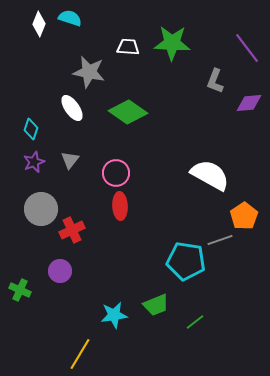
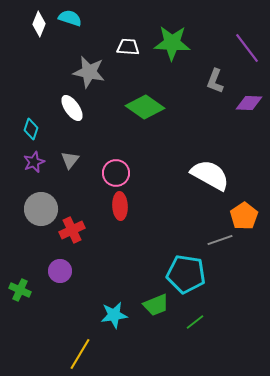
purple diamond: rotated 8 degrees clockwise
green diamond: moved 17 px right, 5 px up
cyan pentagon: moved 13 px down
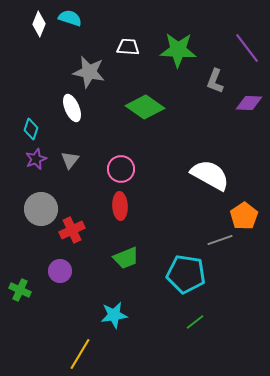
green star: moved 6 px right, 7 px down
white ellipse: rotated 12 degrees clockwise
purple star: moved 2 px right, 3 px up
pink circle: moved 5 px right, 4 px up
green trapezoid: moved 30 px left, 47 px up
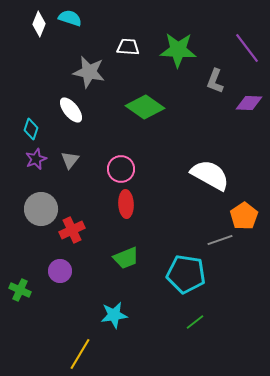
white ellipse: moved 1 px left, 2 px down; rotated 16 degrees counterclockwise
red ellipse: moved 6 px right, 2 px up
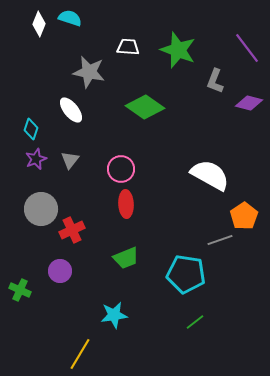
green star: rotated 18 degrees clockwise
purple diamond: rotated 12 degrees clockwise
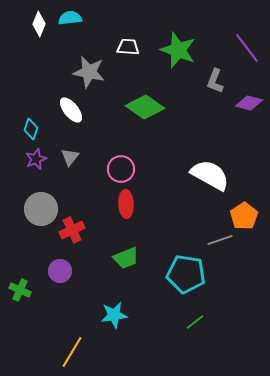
cyan semicircle: rotated 25 degrees counterclockwise
gray triangle: moved 3 px up
yellow line: moved 8 px left, 2 px up
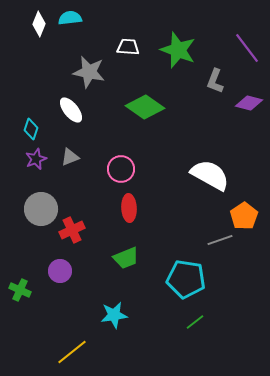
gray triangle: rotated 30 degrees clockwise
red ellipse: moved 3 px right, 4 px down
cyan pentagon: moved 5 px down
yellow line: rotated 20 degrees clockwise
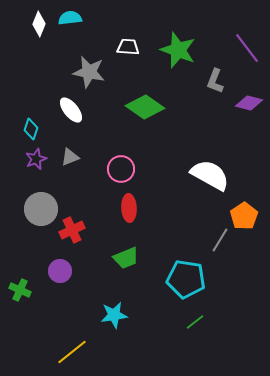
gray line: rotated 40 degrees counterclockwise
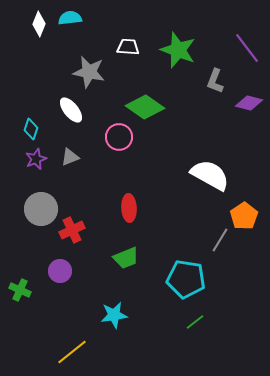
pink circle: moved 2 px left, 32 px up
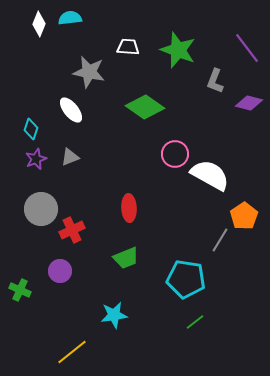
pink circle: moved 56 px right, 17 px down
